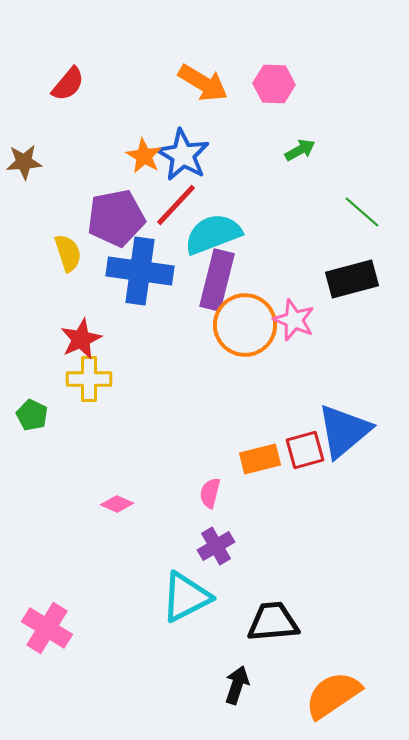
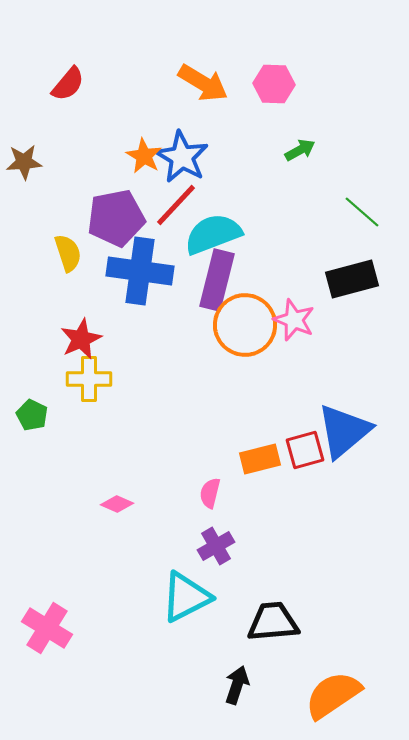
blue star: moved 1 px left, 2 px down
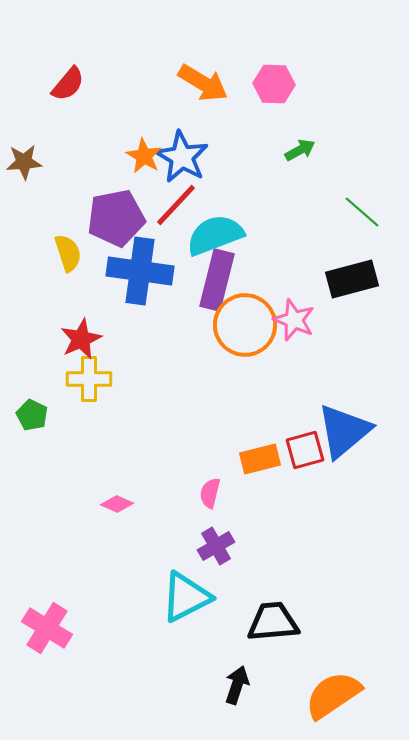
cyan semicircle: moved 2 px right, 1 px down
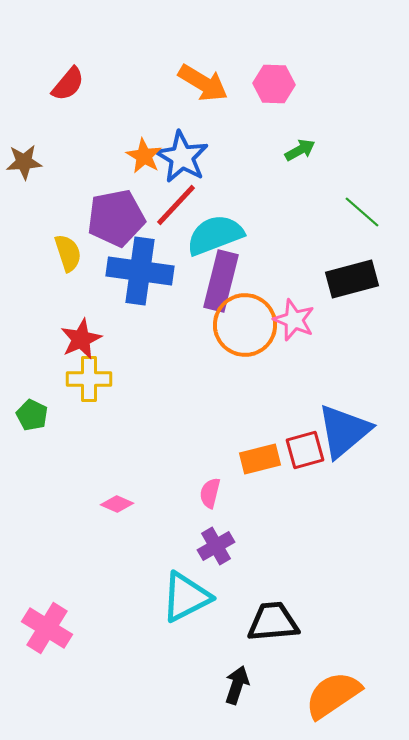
purple rectangle: moved 4 px right, 1 px down
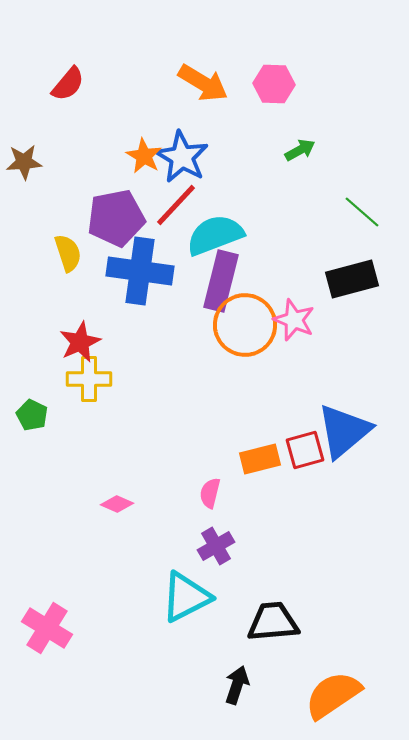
red star: moved 1 px left, 3 px down
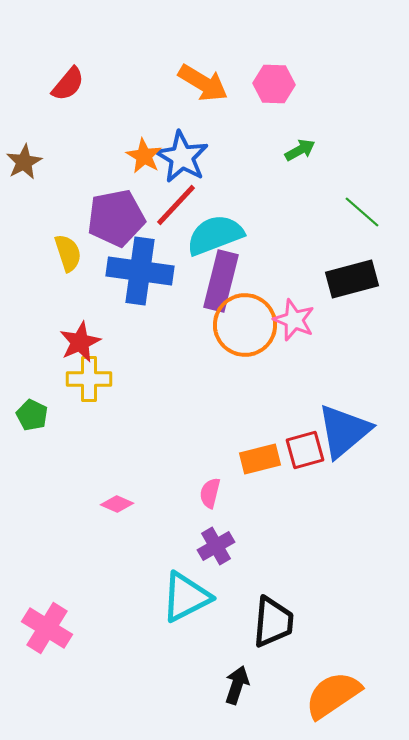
brown star: rotated 24 degrees counterclockwise
black trapezoid: rotated 100 degrees clockwise
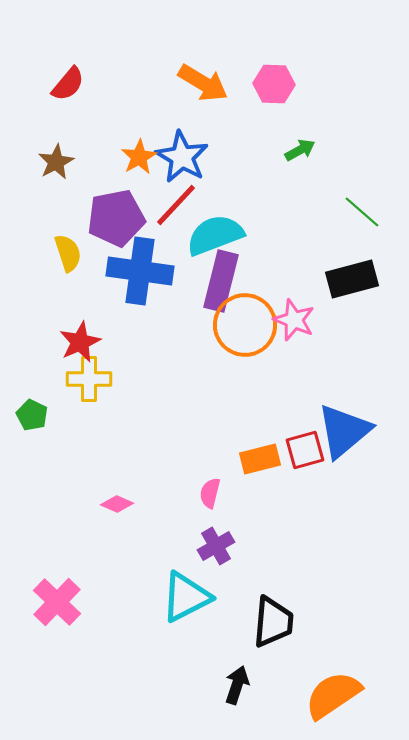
orange star: moved 5 px left, 1 px down; rotated 12 degrees clockwise
brown star: moved 32 px right
pink cross: moved 10 px right, 26 px up; rotated 12 degrees clockwise
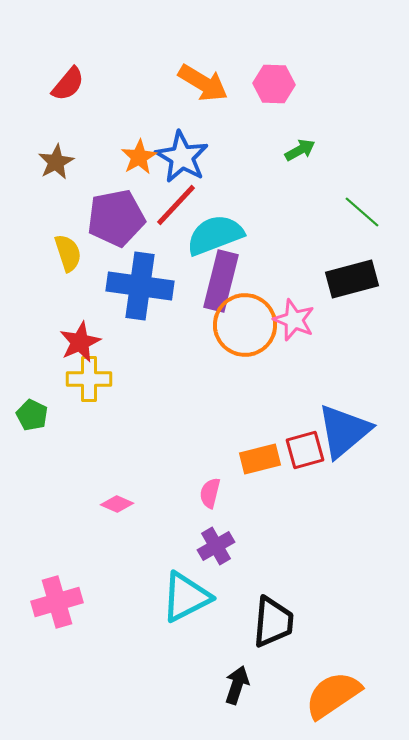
blue cross: moved 15 px down
pink cross: rotated 30 degrees clockwise
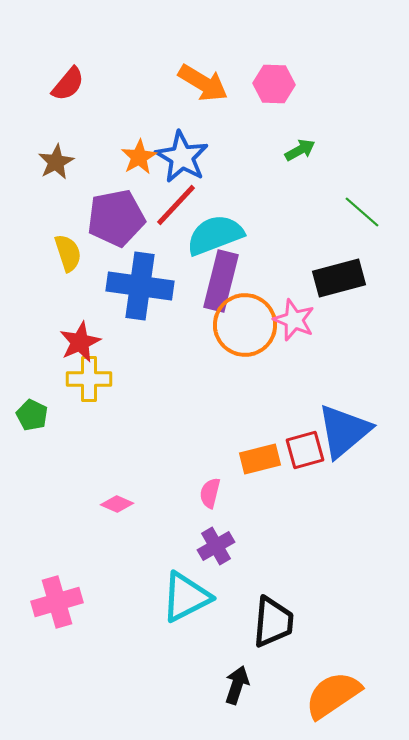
black rectangle: moved 13 px left, 1 px up
